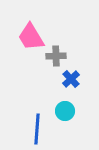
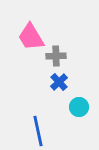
blue cross: moved 12 px left, 3 px down
cyan circle: moved 14 px right, 4 px up
blue line: moved 1 px right, 2 px down; rotated 16 degrees counterclockwise
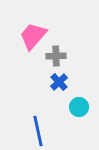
pink trapezoid: moved 2 px right, 1 px up; rotated 72 degrees clockwise
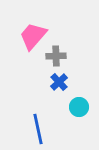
blue line: moved 2 px up
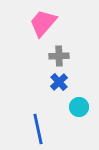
pink trapezoid: moved 10 px right, 13 px up
gray cross: moved 3 px right
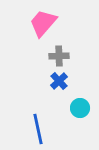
blue cross: moved 1 px up
cyan circle: moved 1 px right, 1 px down
